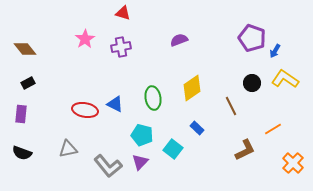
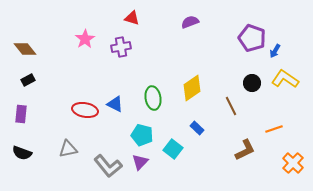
red triangle: moved 9 px right, 5 px down
purple semicircle: moved 11 px right, 18 px up
black rectangle: moved 3 px up
orange line: moved 1 px right; rotated 12 degrees clockwise
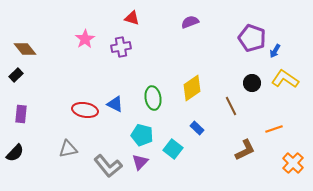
black rectangle: moved 12 px left, 5 px up; rotated 16 degrees counterclockwise
black semicircle: moved 7 px left; rotated 66 degrees counterclockwise
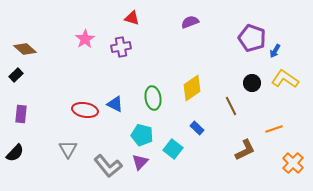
brown diamond: rotated 10 degrees counterclockwise
gray triangle: rotated 48 degrees counterclockwise
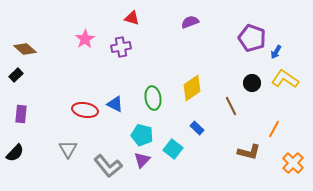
blue arrow: moved 1 px right, 1 px down
orange line: rotated 42 degrees counterclockwise
brown L-shape: moved 4 px right, 2 px down; rotated 40 degrees clockwise
purple triangle: moved 2 px right, 2 px up
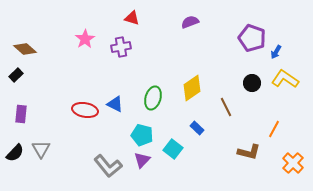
green ellipse: rotated 25 degrees clockwise
brown line: moved 5 px left, 1 px down
gray triangle: moved 27 px left
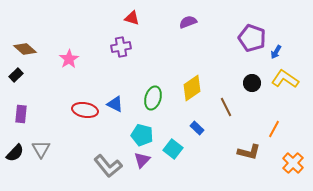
purple semicircle: moved 2 px left
pink star: moved 16 px left, 20 px down
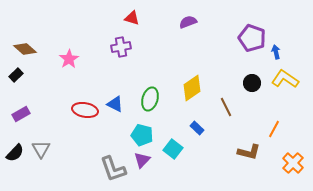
blue arrow: rotated 136 degrees clockwise
green ellipse: moved 3 px left, 1 px down
purple rectangle: rotated 54 degrees clockwise
gray L-shape: moved 5 px right, 3 px down; rotated 20 degrees clockwise
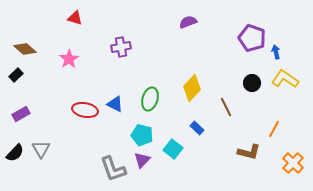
red triangle: moved 57 px left
yellow diamond: rotated 12 degrees counterclockwise
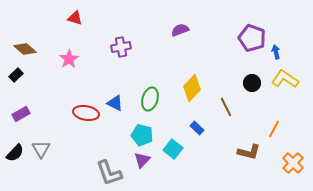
purple semicircle: moved 8 px left, 8 px down
blue triangle: moved 1 px up
red ellipse: moved 1 px right, 3 px down
gray L-shape: moved 4 px left, 4 px down
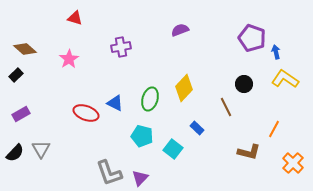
black circle: moved 8 px left, 1 px down
yellow diamond: moved 8 px left
red ellipse: rotated 10 degrees clockwise
cyan pentagon: moved 1 px down
purple triangle: moved 2 px left, 18 px down
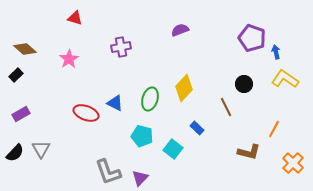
gray L-shape: moved 1 px left, 1 px up
